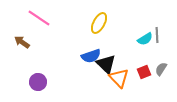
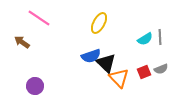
gray line: moved 3 px right, 2 px down
black triangle: moved 1 px up
gray semicircle: rotated 144 degrees counterclockwise
purple circle: moved 3 px left, 4 px down
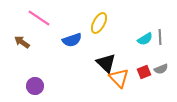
blue semicircle: moved 19 px left, 16 px up
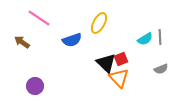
red square: moved 23 px left, 13 px up
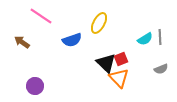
pink line: moved 2 px right, 2 px up
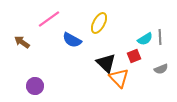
pink line: moved 8 px right, 3 px down; rotated 70 degrees counterclockwise
blue semicircle: rotated 48 degrees clockwise
red square: moved 13 px right, 3 px up
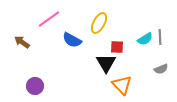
red square: moved 17 px left, 9 px up; rotated 24 degrees clockwise
black triangle: rotated 15 degrees clockwise
orange triangle: moved 3 px right, 7 px down
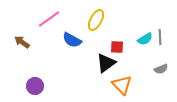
yellow ellipse: moved 3 px left, 3 px up
black triangle: rotated 25 degrees clockwise
